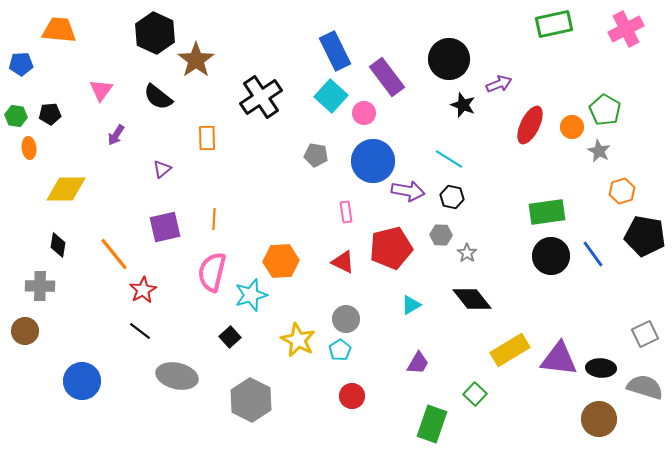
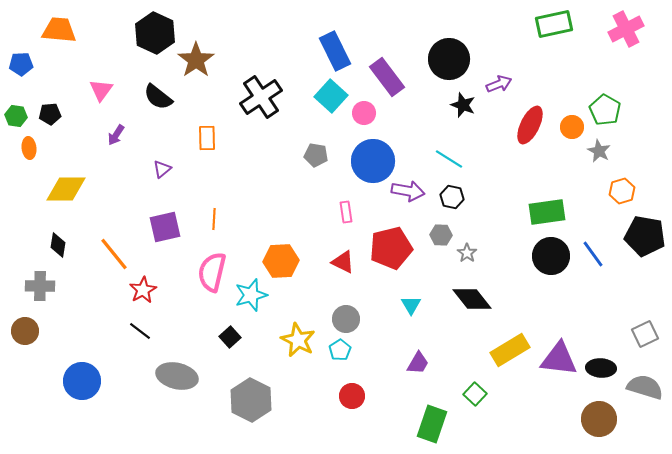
cyan triangle at (411, 305): rotated 30 degrees counterclockwise
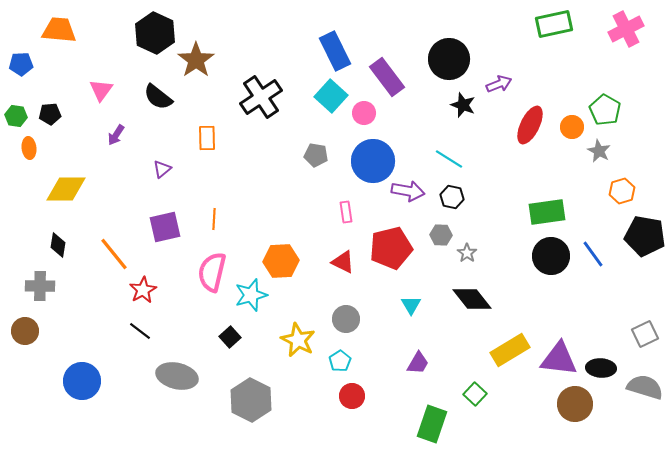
cyan pentagon at (340, 350): moved 11 px down
brown circle at (599, 419): moved 24 px left, 15 px up
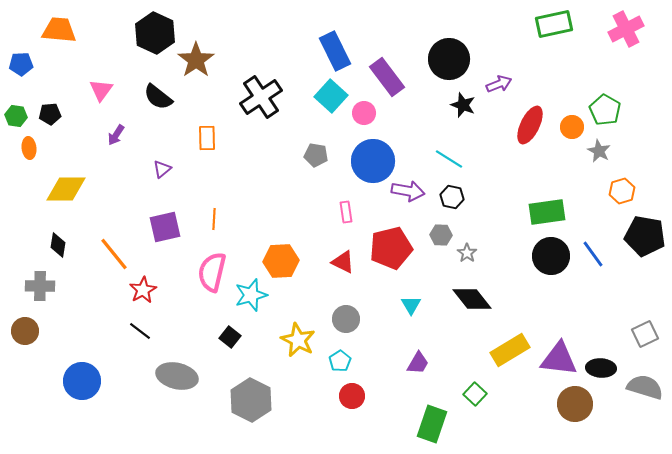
black square at (230, 337): rotated 10 degrees counterclockwise
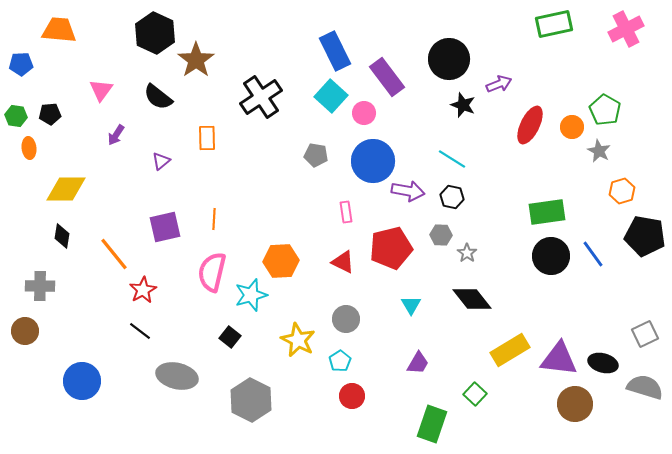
cyan line at (449, 159): moved 3 px right
purple triangle at (162, 169): moved 1 px left, 8 px up
black diamond at (58, 245): moved 4 px right, 9 px up
black ellipse at (601, 368): moved 2 px right, 5 px up; rotated 12 degrees clockwise
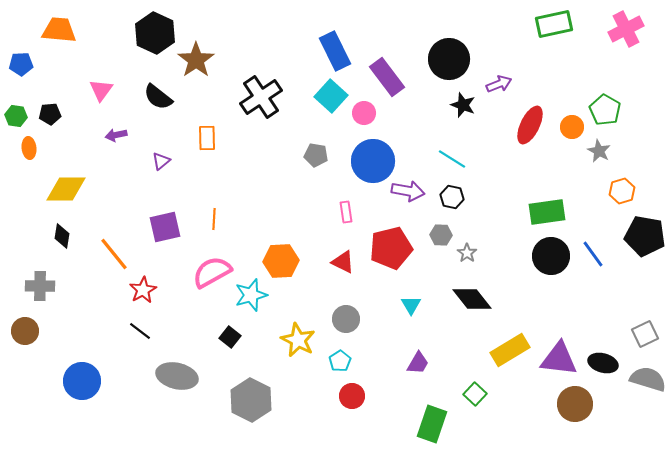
purple arrow at (116, 135): rotated 45 degrees clockwise
pink semicircle at (212, 272): rotated 48 degrees clockwise
gray semicircle at (645, 387): moved 3 px right, 8 px up
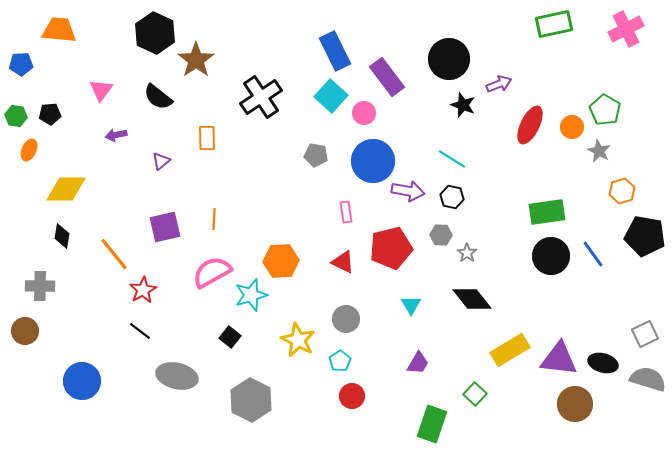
orange ellipse at (29, 148): moved 2 px down; rotated 30 degrees clockwise
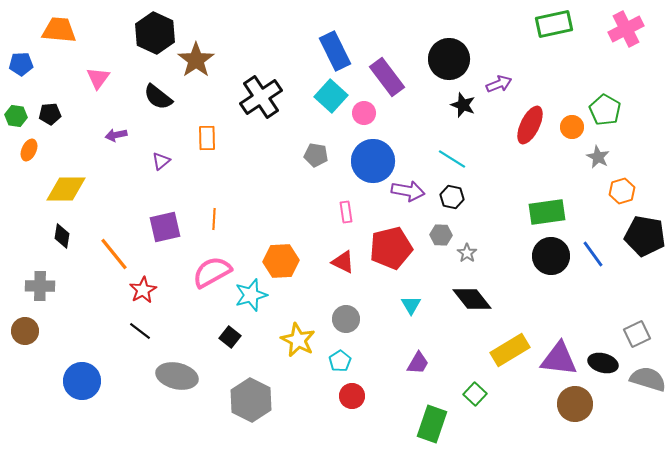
pink triangle at (101, 90): moved 3 px left, 12 px up
gray star at (599, 151): moved 1 px left, 6 px down
gray square at (645, 334): moved 8 px left
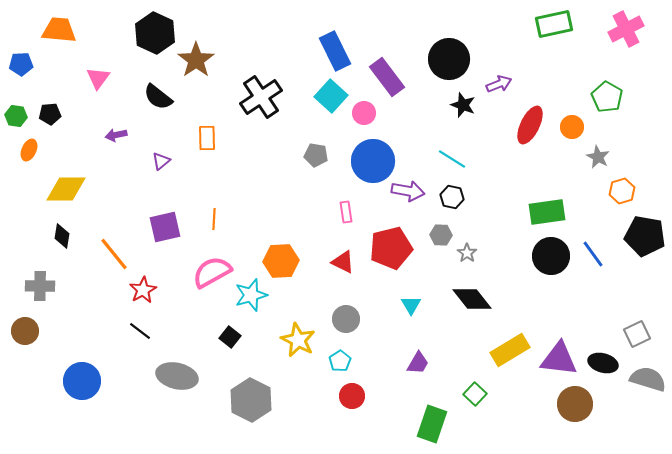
green pentagon at (605, 110): moved 2 px right, 13 px up
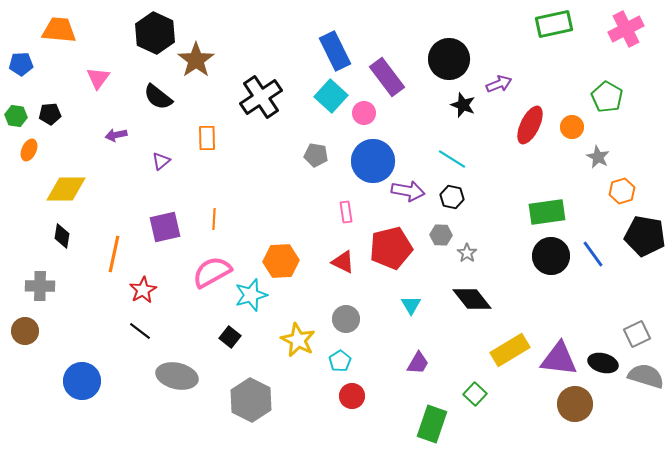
orange line at (114, 254): rotated 51 degrees clockwise
gray semicircle at (648, 379): moved 2 px left, 3 px up
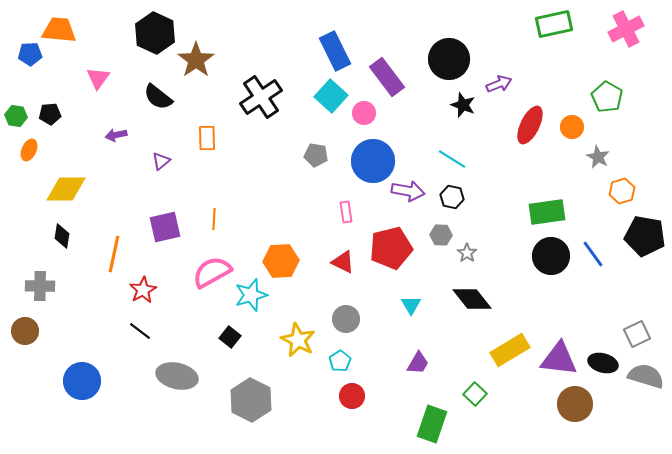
blue pentagon at (21, 64): moved 9 px right, 10 px up
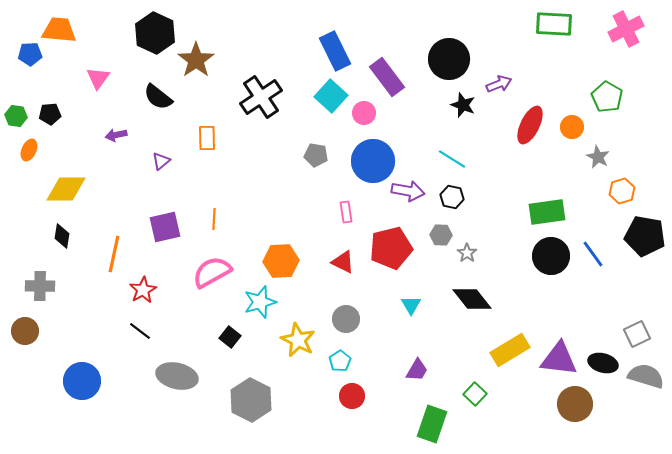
green rectangle at (554, 24): rotated 15 degrees clockwise
cyan star at (251, 295): moved 9 px right, 7 px down
purple trapezoid at (418, 363): moved 1 px left, 7 px down
